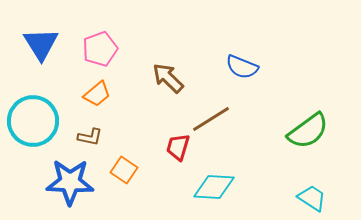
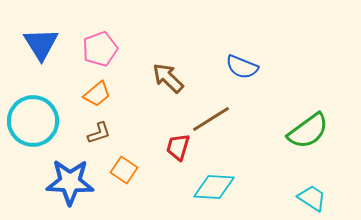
brown L-shape: moved 9 px right, 4 px up; rotated 30 degrees counterclockwise
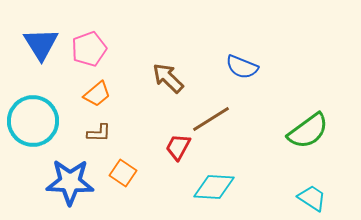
pink pentagon: moved 11 px left
brown L-shape: rotated 20 degrees clockwise
red trapezoid: rotated 12 degrees clockwise
orange square: moved 1 px left, 3 px down
